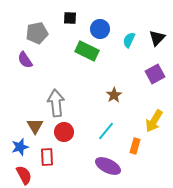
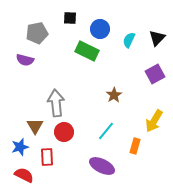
purple semicircle: rotated 42 degrees counterclockwise
purple ellipse: moved 6 px left
red semicircle: rotated 36 degrees counterclockwise
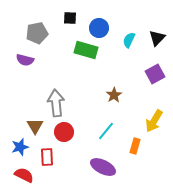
blue circle: moved 1 px left, 1 px up
green rectangle: moved 1 px left, 1 px up; rotated 10 degrees counterclockwise
purple ellipse: moved 1 px right, 1 px down
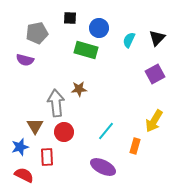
brown star: moved 35 px left, 6 px up; rotated 28 degrees clockwise
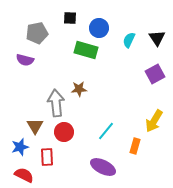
black triangle: rotated 18 degrees counterclockwise
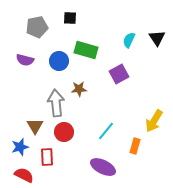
blue circle: moved 40 px left, 33 px down
gray pentagon: moved 6 px up
purple square: moved 36 px left
